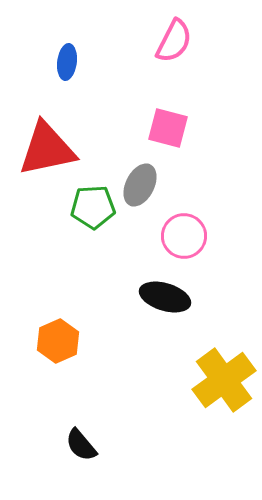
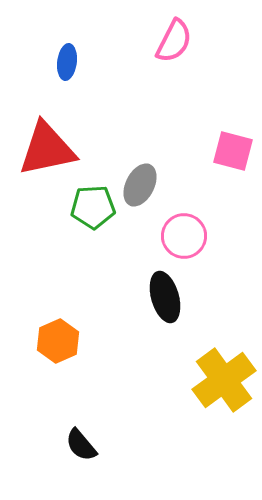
pink square: moved 65 px right, 23 px down
black ellipse: rotated 57 degrees clockwise
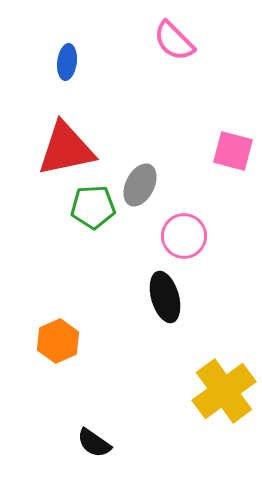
pink semicircle: rotated 108 degrees clockwise
red triangle: moved 19 px right
yellow cross: moved 11 px down
black semicircle: moved 13 px right, 2 px up; rotated 15 degrees counterclockwise
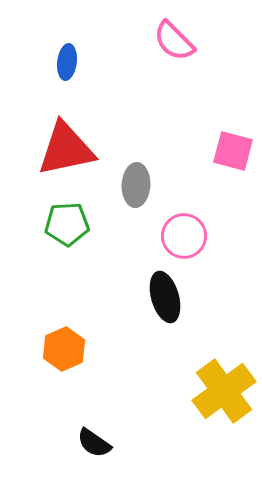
gray ellipse: moved 4 px left; rotated 24 degrees counterclockwise
green pentagon: moved 26 px left, 17 px down
orange hexagon: moved 6 px right, 8 px down
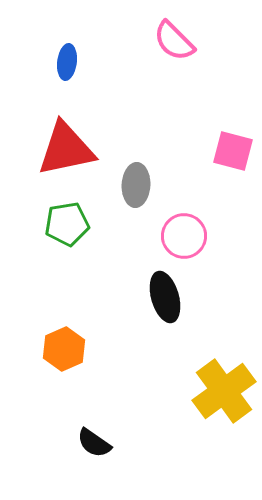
green pentagon: rotated 6 degrees counterclockwise
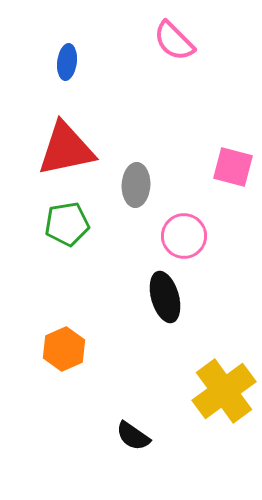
pink square: moved 16 px down
black semicircle: moved 39 px right, 7 px up
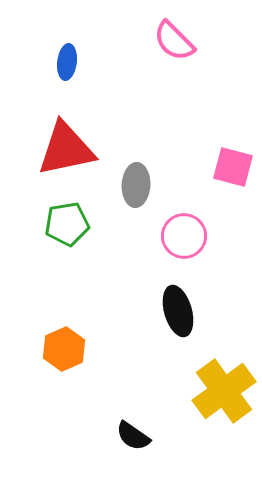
black ellipse: moved 13 px right, 14 px down
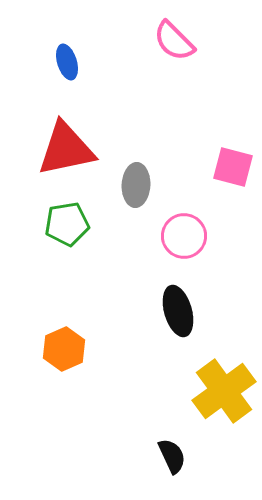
blue ellipse: rotated 24 degrees counterclockwise
black semicircle: moved 39 px right, 20 px down; rotated 150 degrees counterclockwise
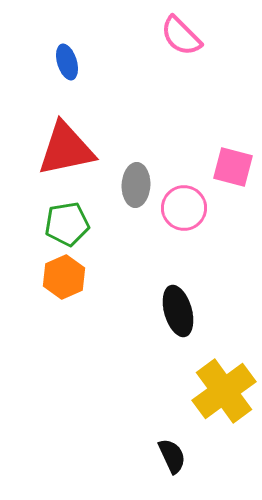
pink semicircle: moved 7 px right, 5 px up
pink circle: moved 28 px up
orange hexagon: moved 72 px up
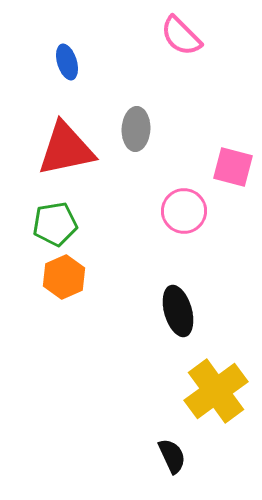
gray ellipse: moved 56 px up
pink circle: moved 3 px down
green pentagon: moved 12 px left
yellow cross: moved 8 px left
